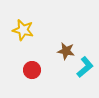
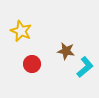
yellow star: moved 2 px left, 1 px down; rotated 10 degrees clockwise
red circle: moved 6 px up
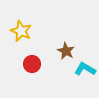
brown star: rotated 18 degrees clockwise
cyan L-shape: moved 2 px down; rotated 110 degrees counterclockwise
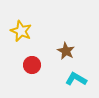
red circle: moved 1 px down
cyan L-shape: moved 9 px left, 10 px down
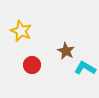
cyan L-shape: moved 9 px right, 11 px up
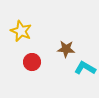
brown star: moved 2 px up; rotated 24 degrees counterclockwise
red circle: moved 3 px up
